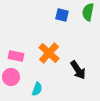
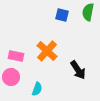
orange cross: moved 2 px left, 2 px up
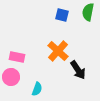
orange cross: moved 11 px right
pink rectangle: moved 1 px right, 1 px down
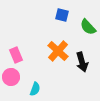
green semicircle: moved 15 px down; rotated 54 degrees counterclockwise
pink rectangle: moved 1 px left, 2 px up; rotated 56 degrees clockwise
black arrow: moved 4 px right, 8 px up; rotated 18 degrees clockwise
cyan semicircle: moved 2 px left
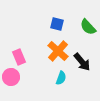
blue square: moved 5 px left, 9 px down
pink rectangle: moved 3 px right, 2 px down
black arrow: rotated 24 degrees counterclockwise
cyan semicircle: moved 26 px right, 11 px up
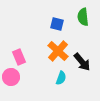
green semicircle: moved 5 px left, 10 px up; rotated 36 degrees clockwise
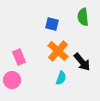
blue square: moved 5 px left
pink circle: moved 1 px right, 3 px down
